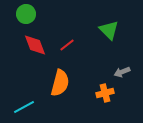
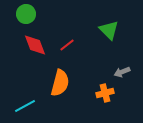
cyan line: moved 1 px right, 1 px up
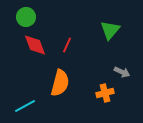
green circle: moved 3 px down
green triangle: moved 1 px right; rotated 25 degrees clockwise
red line: rotated 28 degrees counterclockwise
gray arrow: rotated 133 degrees counterclockwise
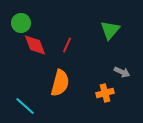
green circle: moved 5 px left, 6 px down
cyan line: rotated 70 degrees clockwise
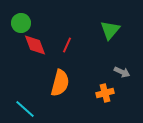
cyan line: moved 3 px down
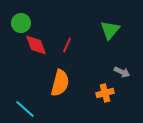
red diamond: moved 1 px right
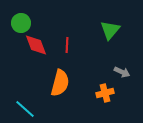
red line: rotated 21 degrees counterclockwise
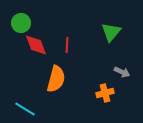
green triangle: moved 1 px right, 2 px down
orange semicircle: moved 4 px left, 4 px up
cyan line: rotated 10 degrees counterclockwise
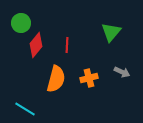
red diamond: rotated 60 degrees clockwise
orange cross: moved 16 px left, 15 px up
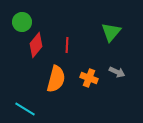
green circle: moved 1 px right, 1 px up
gray arrow: moved 5 px left
orange cross: rotated 36 degrees clockwise
